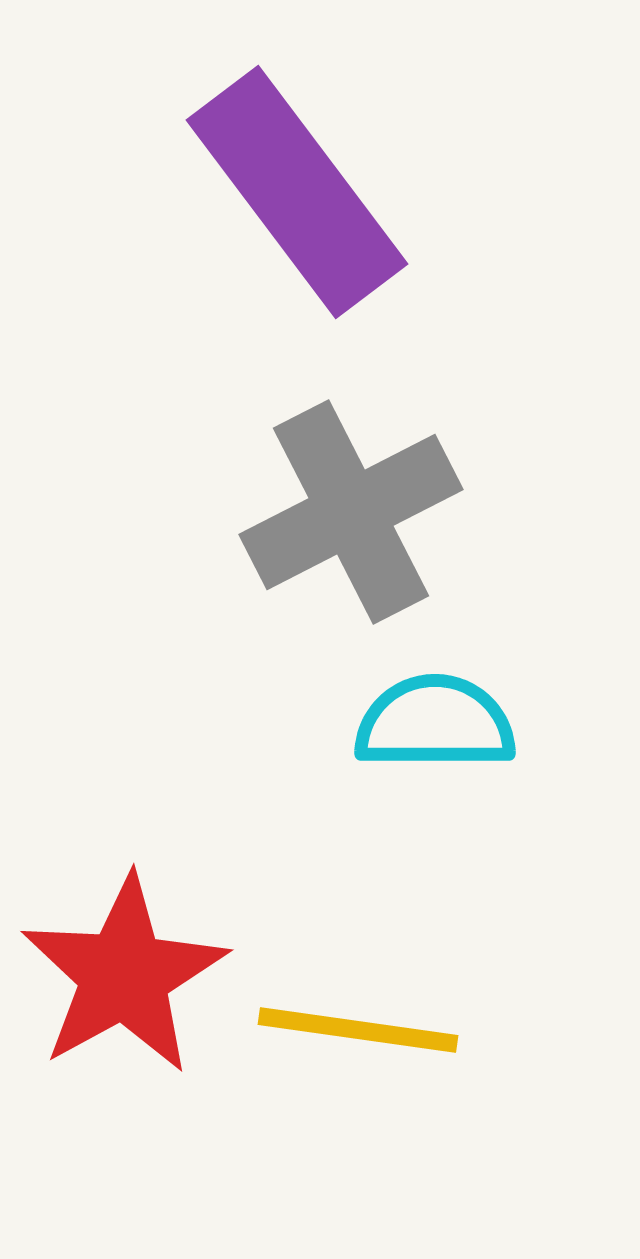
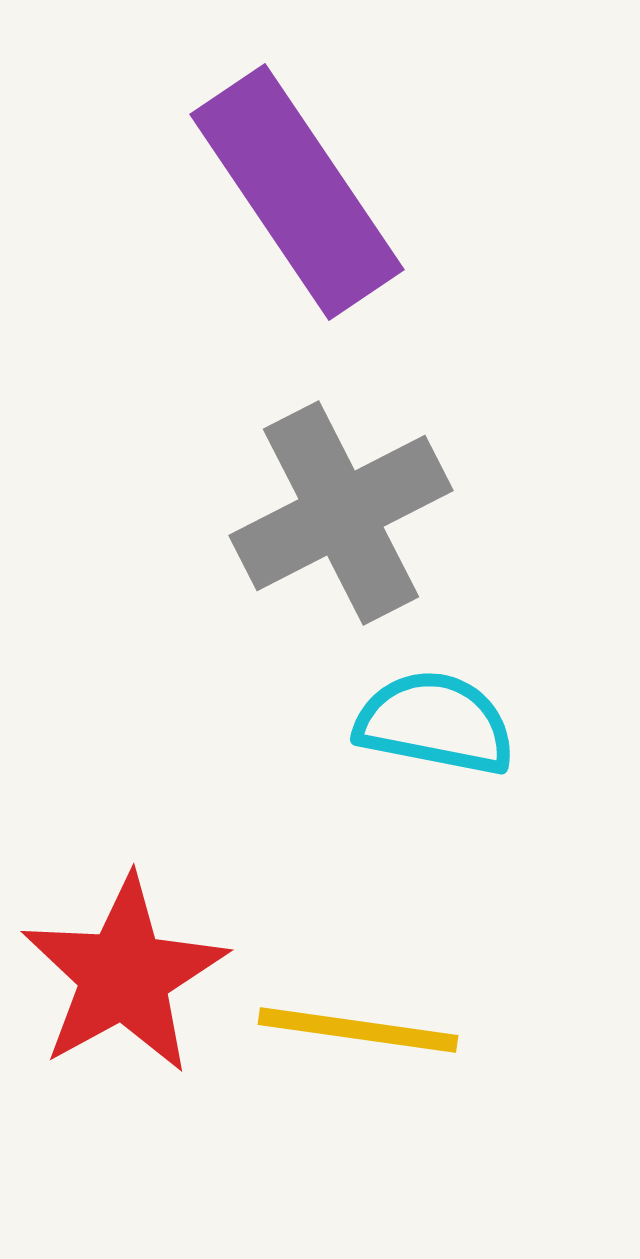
purple rectangle: rotated 3 degrees clockwise
gray cross: moved 10 px left, 1 px down
cyan semicircle: rotated 11 degrees clockwise
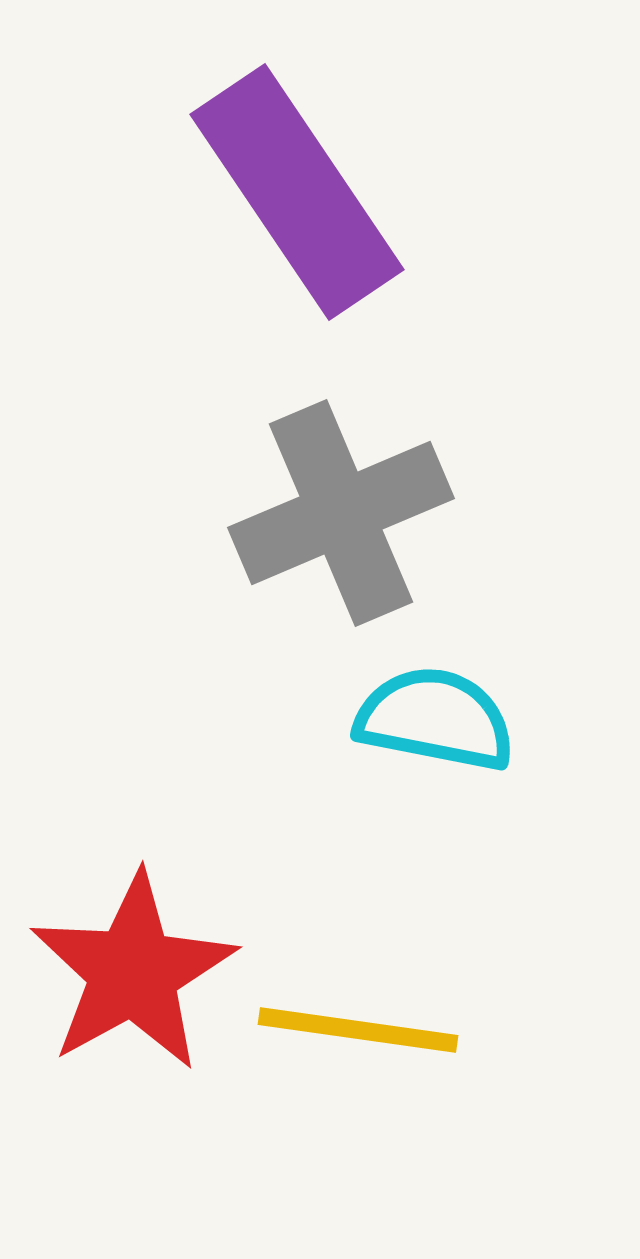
gray cross: rotated 4 degrees clockwise
cyan semicircle: moved 4 px up
red star: moved 9 px right, 3 px up
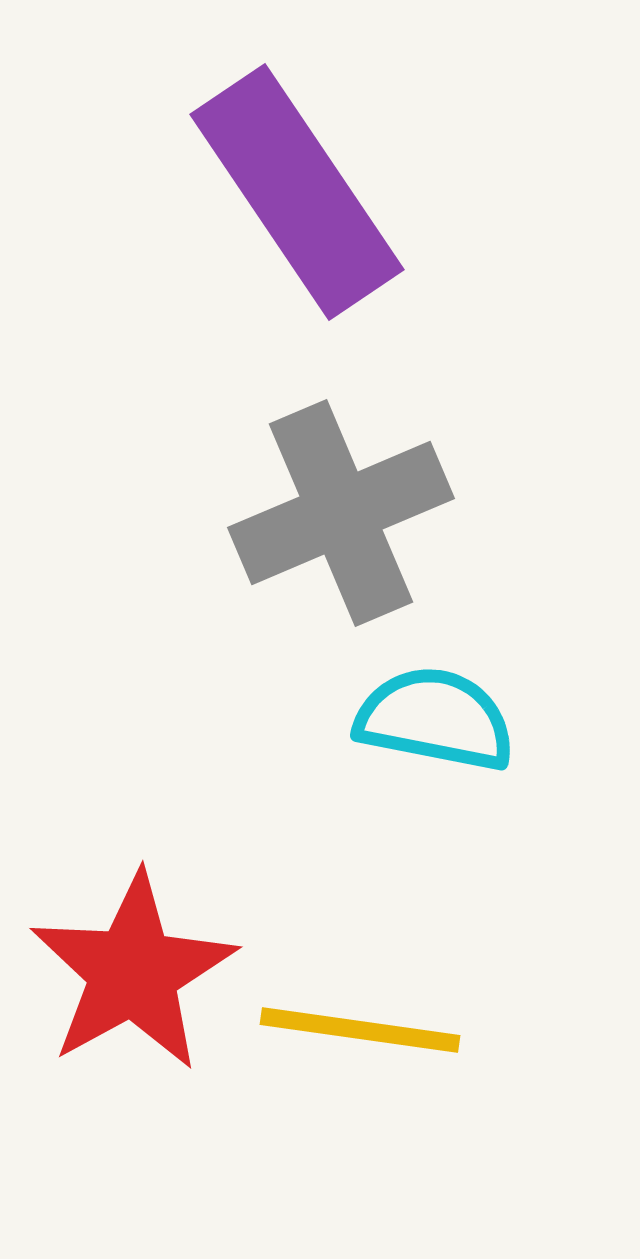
yellow line: moved 2 px right
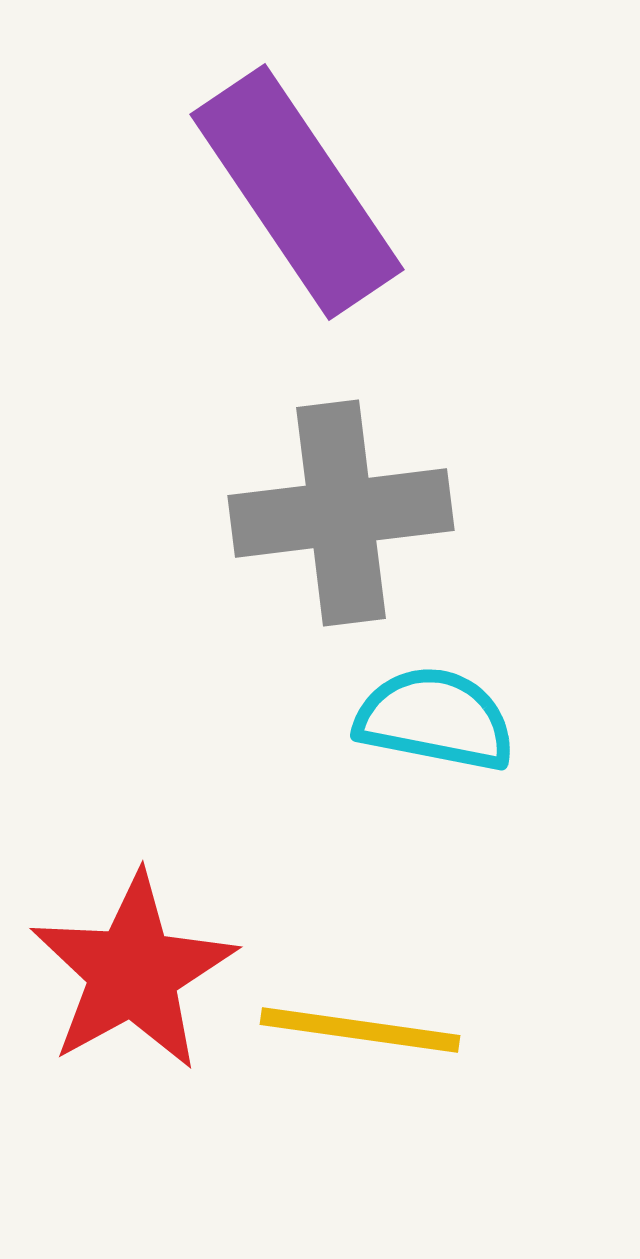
gray cross: rotated 16 degrees clockwise
